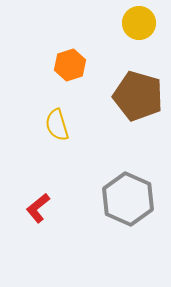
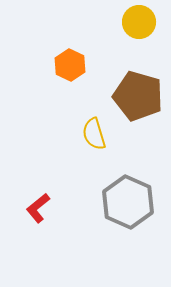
yellow circle: moved 1 px up
orange hexagon: rotated 16 degrees counterclockwise
yellow semicircle: moved 37 px right, 9 px down
gray hexagon: moved 3 px down
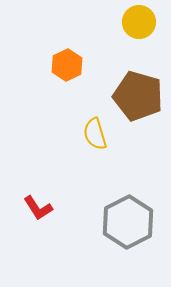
orange hexagon: moved 3 px left; rotated 8 degrees clockwise
yellow semicircle: moved 1 px right
gray hexagon: moved 20 px down; rotated 9 degrees clockwise
red L-shape: rotated 84 degrees counterclockwise
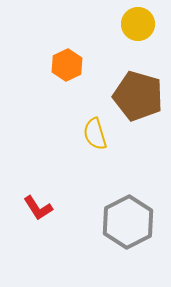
yellow circle: moved 1 px left, 2 px down
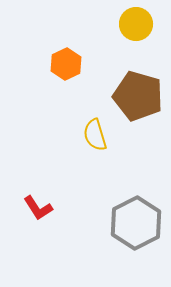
yellow circle: moved 2 px left
orange hexagon: moved 1 px left, 1 px up
yellow semicircle: moved 1 px down
gray hexagon: moved 8 px right, 1 px down
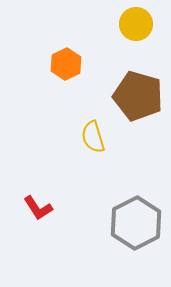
yellow semicircle: moved 2 px left, 2 px down
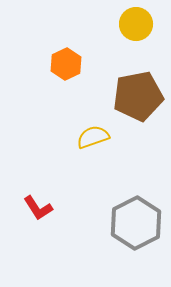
brown pentagon: rotated 27 degrees counterclockwise
yellow semicircle: rotated 88 degrees clockwise
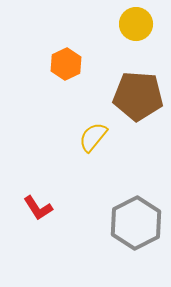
brown pentagon: rotated 15 degrees clockwise
yellow semicircle: rotated 32 degrees counterclockwise
